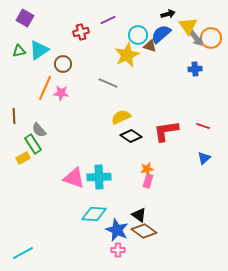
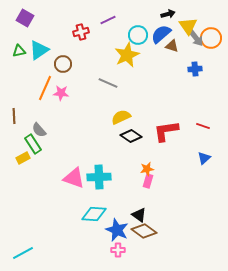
brown triangle: moved 22 px right
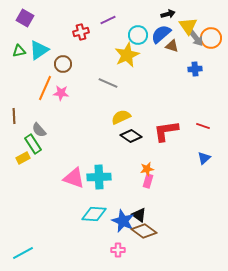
blue star: moved 6 px right, 9 px up
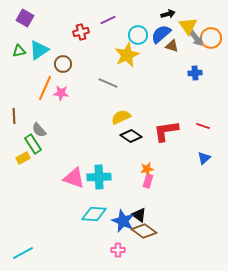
blue cross: moved 4 px down
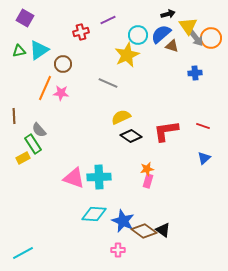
black triangle: moved 24 px right, 15 px down
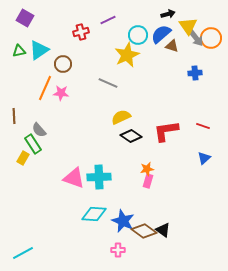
yellow rectangle: rotated 32 degrees counterclockwise
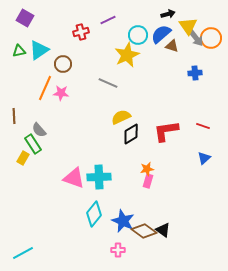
black diamond: moved 2 px up; rotated 65 degrees counterclockwise
cyan diamond: rotated 55 degrees counterclockwise
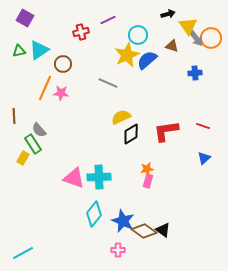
blue semicircle: moved 14 px left, 26 px down
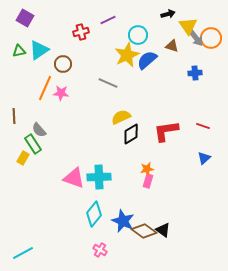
pink cross: moved 18 px left; rotated 32 degrees clockwise
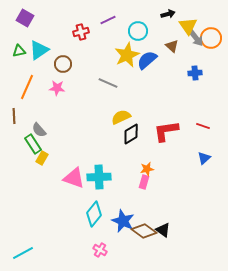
cyan circle: moved 4 px up
brown triangle: rotated 24 degrees clockwise
orange line: moved 18 px left, 1 px up
pink star: moved 4 px left, 5 px up
yellow rectangle: moved 19 px right
pink rectangle: moved 4 px left, 1 px down
